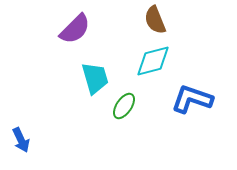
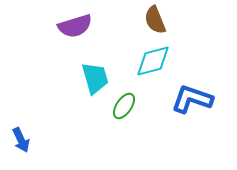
purple semicircle: moved 3 px up; rotated 28 degrees clockwise
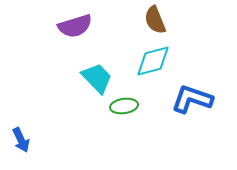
cyan trapezoid: moved 2 px right; rotated 28 degrees counterclockwise
green ellipse: rotated 48 degrees clockwise
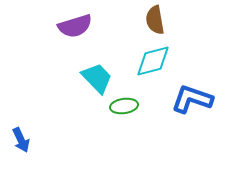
brown semicircle: rotated 12 degrees clockwise
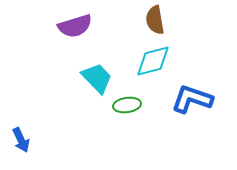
green ellipse: moved 3 px right, 1 px up
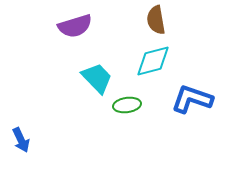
brown semicircle: moved 1 px right
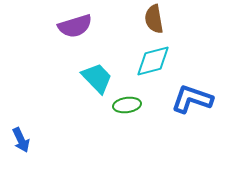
brown semicircle: moved 2 px left, 1 px up
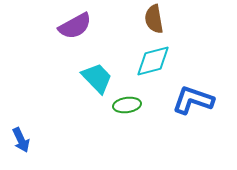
purple semicircle: rotated 12 degrees counterclockwise
blue L-shape: moved 1 px right, 1 px down
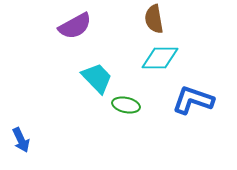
cyan diamond: moved 7 px right, 3 px up; rotated 15 degrees clockwise
green ellipse: moved 1 px left; rotated 20 degrees clockwise
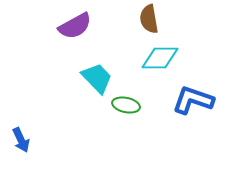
brown semicircle: moved 5 px left
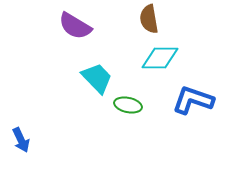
purple semicircle: rotated 60 degrees clockwise
green ellipse: moved 2 px right
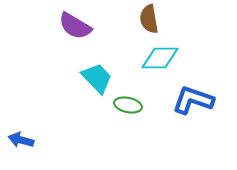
blue arrow: rotated 130 degrees clockwise
